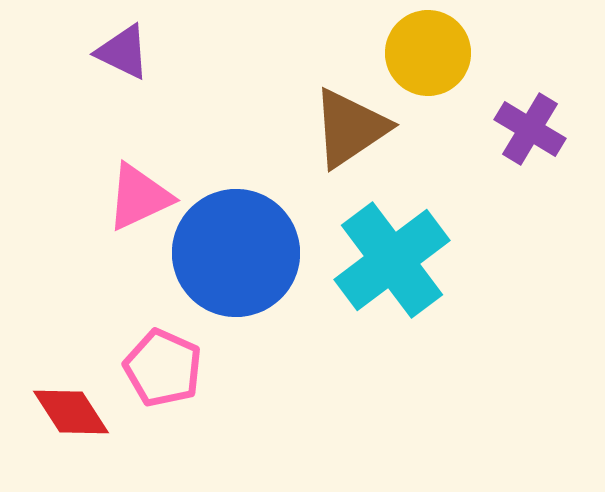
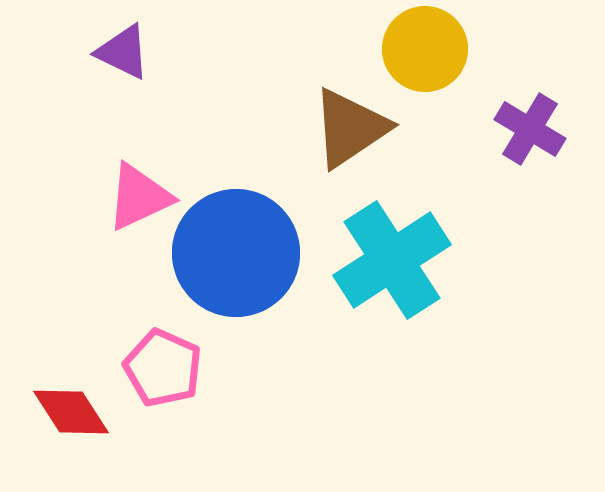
yellow circle: moved 3 px left, 4 px up
cyan cross: rotated 4 degrees clockwise
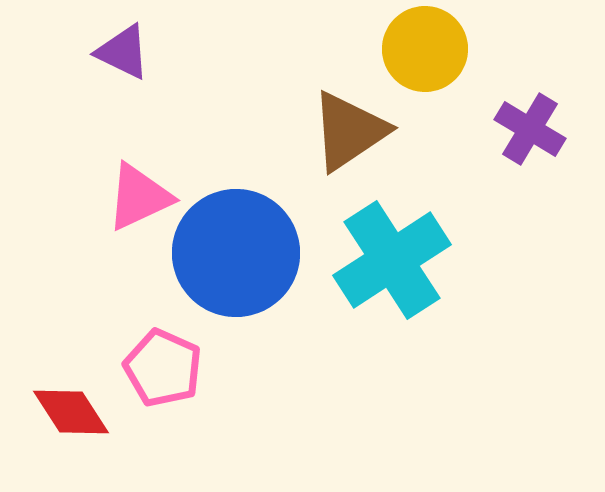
brown triangle: moved 1 px left, 3 px down
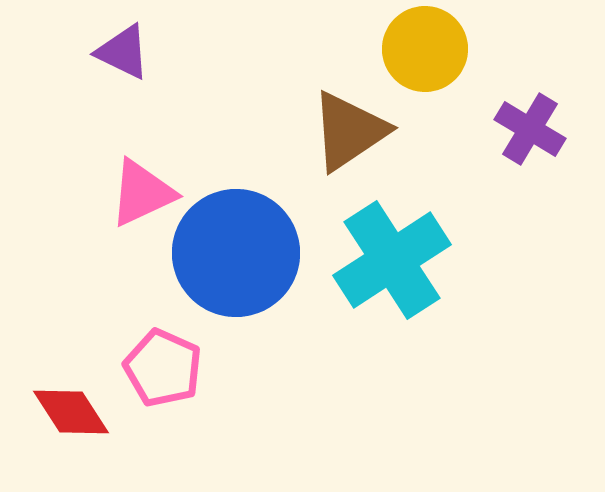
pink triangle: moved 3 px right, 4 px up
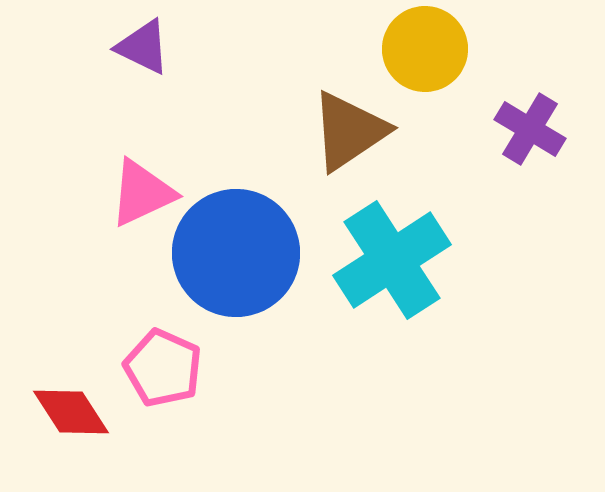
purple triangle: moved 20 px right, 5 px up
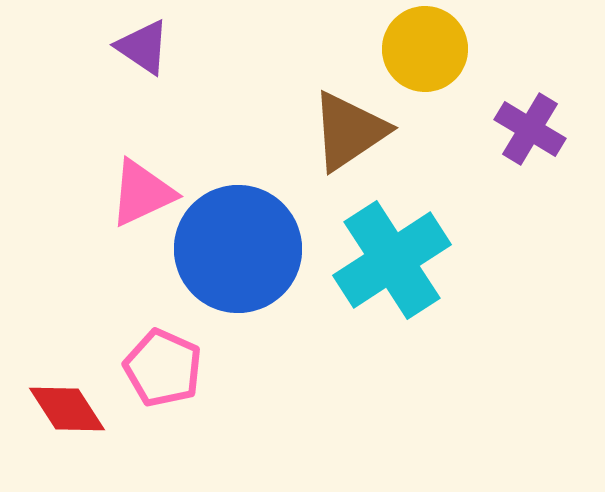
purple triangle: rotated 8 degrees clockwise
blue circle: moved 2 px right, 4 px up
red diamond: moved 4 px left, 3 px up
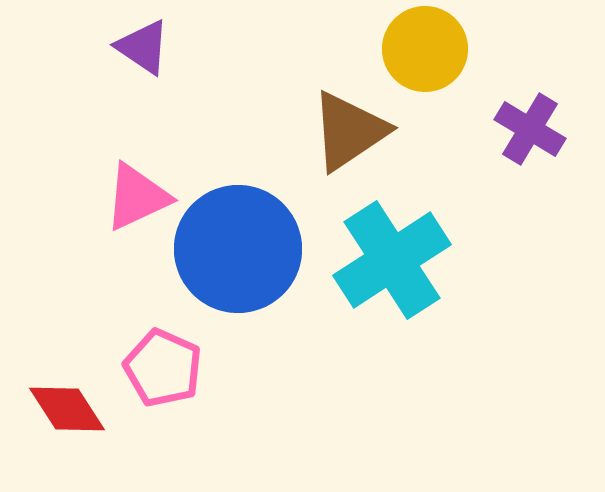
pink triangle: moved 5 px left, 4 px down
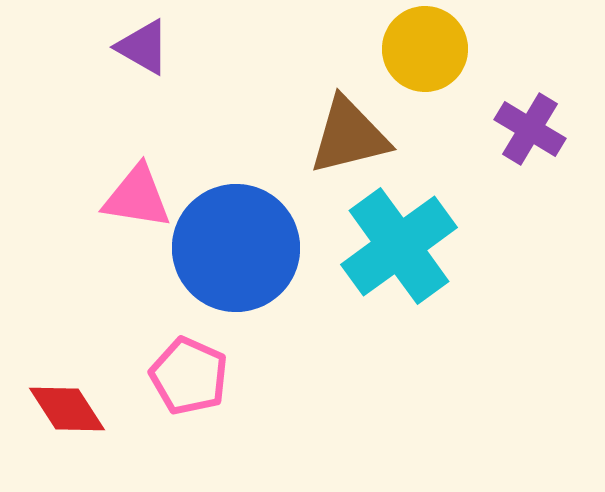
purple triangle: rotated 4 degrees counterclockwise
brown triangle: moved 5 px down; rotated 20 degrees clockwise
pink triangle: rotated 34 degrees clockwise
blue circle: moved 2 px left, 1 px up
cyan cross: moved 7 px right, 14 px up; rotated 3 degrees counterclockwise
pink pentagon: moved 26 px right, 8 px down
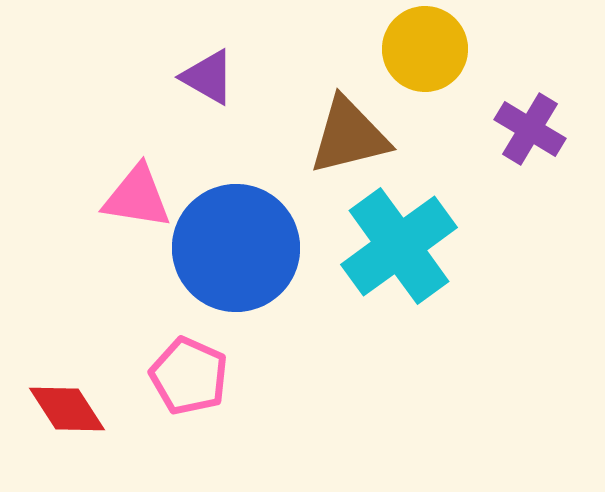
purple triangle: moved 65 px right, 30 px down
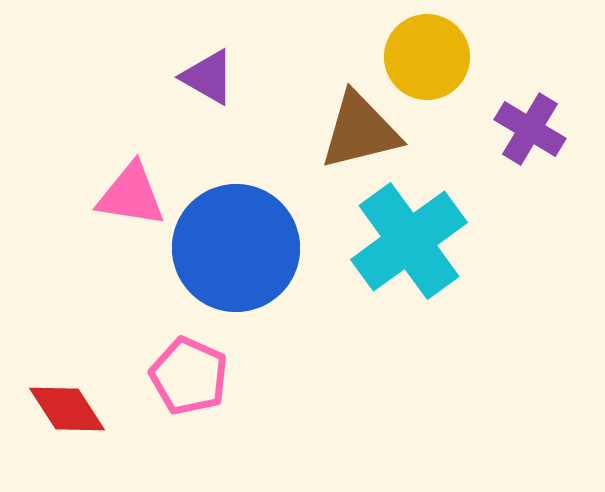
yellow circle: moved 2 px right, 8 px down
brown triangle: moved 11 px right, 5 px up
pink triangle: moved 6 px left, 2 px up
cyan cross: moved 10 px right, 5 px up
